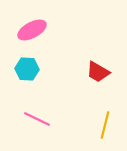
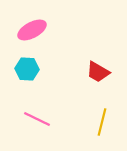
yellow line: moved 3 px left, 3 px up
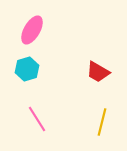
pink ellipse: rotated 32 degrees counterclockwise
cyan hexagon: rotated 20 degrees counterclockwise
pink line: rotated 32 degrees clockwise
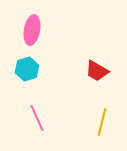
pink ellipse: rotated 20 degrees counterclockwise
red trapezoid: moved 1 px left, 1 px up
pink line: moved 1 px up; rotated 8 degrees clockwise
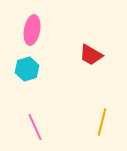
red trapezoid: moved 6 px left, 16 px up
pink line: moved 2 px left, 9 px down
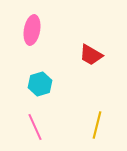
cyan hexagon: moved 13 px right, 15 px down
yellow line: moved 5 px left, 3 px down
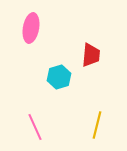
pink ellipse: moved 1 px left, 2 px up
red trapezoid: rotated 115 degrees counterclockwise
cyan hexagon: moved 19 px right, 7 px up
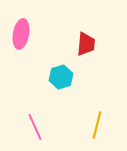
pink ellipse: moved 10 px left, 6 px down
red trapezoid: moved 5 px left, 11 px up
cyan hexagon: moved 2 px right
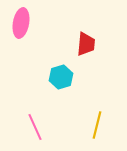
pink ellipse: moved 11 px up
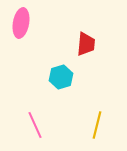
pink line: moved 2 px up
